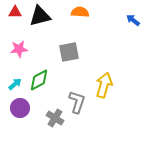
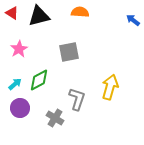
red triangle: moved 3 px left, 1 px down; rotated 32 degrees clockwise
black triangle: moved 1 px left
pink star: rotated 24 degrees counterclockwise
yellow arrow: moved 6 px right, 2 px down
gray L-shape: moved 3 px up
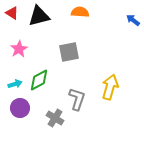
cyan arrow: rotated 24 degrees clockwise
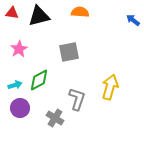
red triangle: rotated 24 degrees counterclockwise
cyan arrow: moved 1 px down
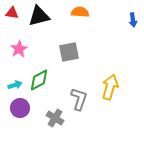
blue arrow: rotated 136 degrees counterclockwise
gray L-shape: moved 2 px right
